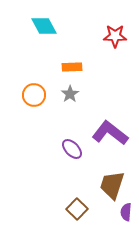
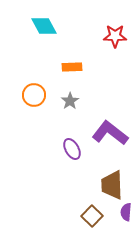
gray star: moved 7 px down
purple ellipse: rotated 15 degrees clockwise
brown trapezoid: rotated 20 degrees counterclockwise
brown square: moved 15 px right, 7 px down
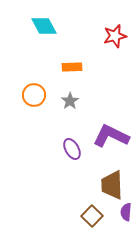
red star: rotated 15 degrees counterclockwise
purple L-shape: moved 1 px right, 3 px down; rotated 12 degrees counterclockwise
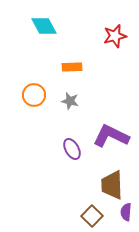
gray star: rotated 24 degrees counterclockwise
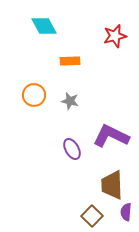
orange rectangle: moved 2 px left, 6 px up
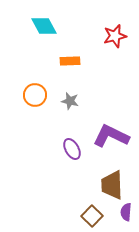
orange circle: moved 1 px right
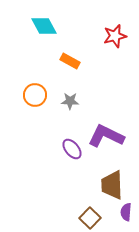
orange rectangle: rotated 30 degrees clockwise
gray star: rotated 12 degrees counterclockwise
purple L-shape: moved 5 px left
purple ellipse: rotated 10 degrees counterclockwise
brown square: moved 2 px left, 2 px down
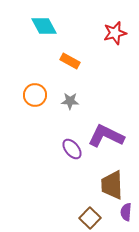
red star: moved 3 px up
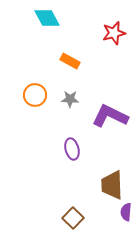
cyan diamond: moved 3 px right, 8 px up
red star: moved 1 px left
gray star: moved 2 px up
purple L-shape: moved 4 px right, 20 px up
purple ellipse: rotated 25 degrees clockwise
brown square: moved 17 px left
